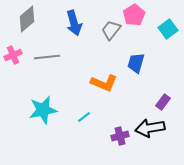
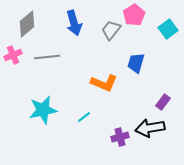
gray diamond: moved 5 px down
purple cross: moved 1 px down
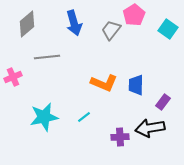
cyan square: rotated 18 degrees counterclockwise
pink cross: moved 22 px down
blue trapezoid: moved 22 px down; rotated 15 degrees counterclockwise
cyan star: moved 1 px right, 7 px down
purple cross: rotated 12 degrees clockwise
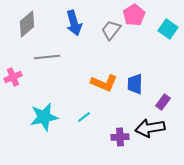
blue trapezoid: moved 1 px left, 1 px up
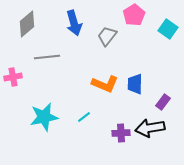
gray trapezoid: moved 4 px left, 6 px down
pink cross: rotated 12 degrees clockwise
orange L-shape: moved 1 px right, 1 px down
purple cross: moved 1 px right, 4 px up
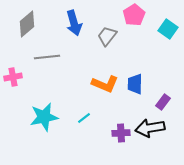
cyan line: moved 1 px down
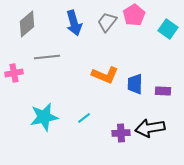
gray trapezoid: moved 14 px up
pink cross: moved 1 px right, 4 px up
orange L-shape: moved 9 px up
purple rectangle: moved 11 px up; rotated 56 degrees clockwise
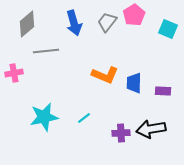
cyan square: rotated 12 degrees counterclockwise
gray line: moved 1 px left, 6 px up
blue trapezoid: moved 1 px left, 1 px up
black arrow: moved 1 px right, 1 px down
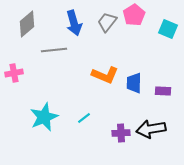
gray line: moved 8 px right, 1 px up
cyan star: rotated 12 degrees counterclockwise
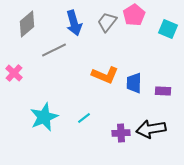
gray line: rotated 20 degrees counterclockwise
pink cross: rotated 36 degrees counterclockwise
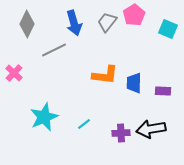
gray diamond: rotated 24 degrees counterclockwise
orange L-shape: rotated 16 degrees counterclockwise
cyan line: moved 6 px down
